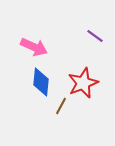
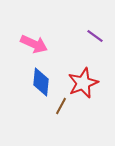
pink arrow: moved 3 px up
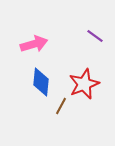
pink arrow: rotated 40 degrees counterclockwise
red star: moved 1 px right, 1 px down
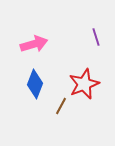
purple line: moved 1 px right, 1 px down; rotated 36 degrees clockwise
blue diamond: moved 6 px left, 2 px down; rotated 16 degrees clockwise
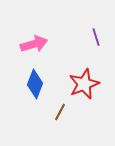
brown line: moved 1 px left, 6 px down
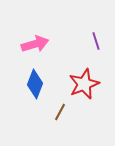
purple line: moved 4 px down
pink arrow: moved 1 px right
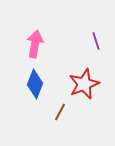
pink arrow: rotated 64 degrees counterclockwise
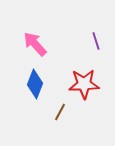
pink arrow: rotated 52 degrees counterclockwise
red star: rotated 20 degrees clockwise
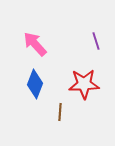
brown line: rotated 24 degrees counterclockwise
